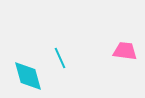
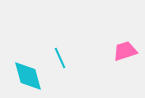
pink trapezoid: rotated 25 degrees counterclockwise
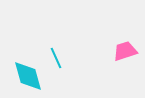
cyan line: moved 4 px left
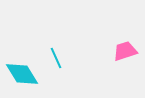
cyan diamond: moved 6 px left, 2 px up; rotated 16 degrees counterclockwise
